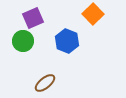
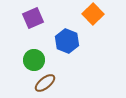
green circle: moved 11 px right, 19 px down
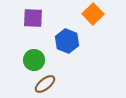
purple square: rotated 25 degrees clockwise
brown ellipse: moved 1 px down
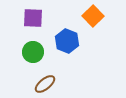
orange square: moved 2 px down
green circle: moved 1 px left, 8 px up
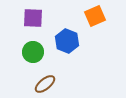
orange square: moved 2 px right; rotated 20 degrees clockwise
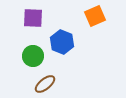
blue hexagon: moved 5 px left, 1 px down
green circle: moved 4 px down
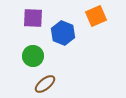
orange square: moved 1 px right
blue hexagon: moved 1 px right, 9 px up
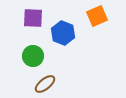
orange square: moved 1 px right
